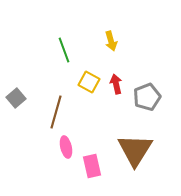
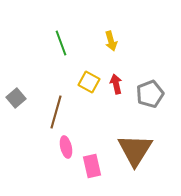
green line: moved 3 px left, 7 px up
gray pentagon: moved 3 px right, 3 px up
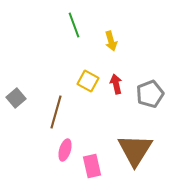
green line: moved 13 px right, 18 px up
yellow square: moved 1 px left, 1 px up
pink ellipse: moved 1 px left, 3 px down; rotated 30 degrees clockwise
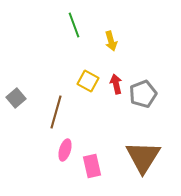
gray pentagon: moved 7 px left
brown triangle: moved 8 px right, 7 px down
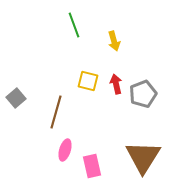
yellow arrow: moved 3 px right
yellow square: rotated 15 degrees counterclockwise
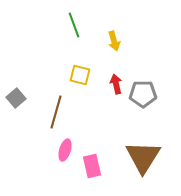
yellow square: moved 8 px left, 6 px up
gray pentagon: rotated 20 degrees clockwise
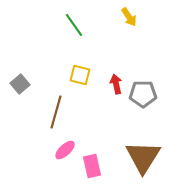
green line: rotated 15 degrees counterclockwise
yellow arrow: moved 15 px right, 24 px up; rotated 18 degrees counterclockwise
gray square: moved 4 px right, 14 px up
pink ellipse: rotated 30 degrees clockwise
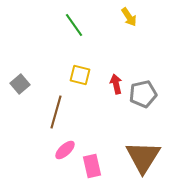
gray pentagon: rotated 12 degrees counterclockwise
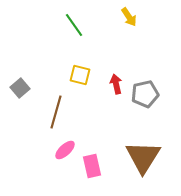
gray square: moved 4 px down
gray pentagon: moved 2 px right
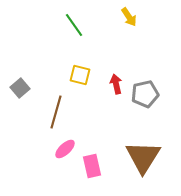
pink ellipse: moved 1 px up
